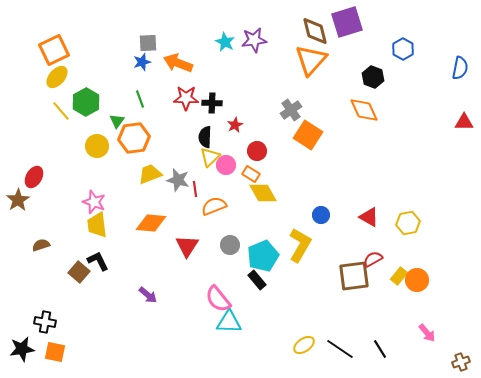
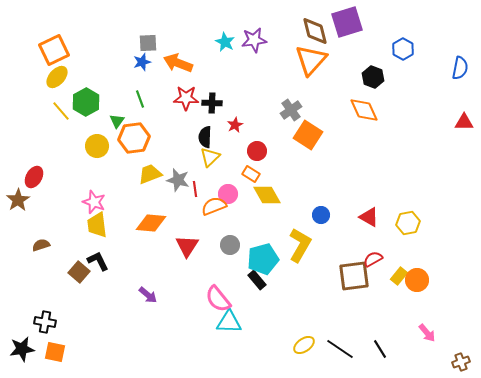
pink circle at (226, 165): moved 2 px right, 29 px down
yellow diamond at (263, 193): moved 4 px right, 2 px down
cyan pentagon at (263, 256): moved 3 px down; rotated 8 degrees clockwise
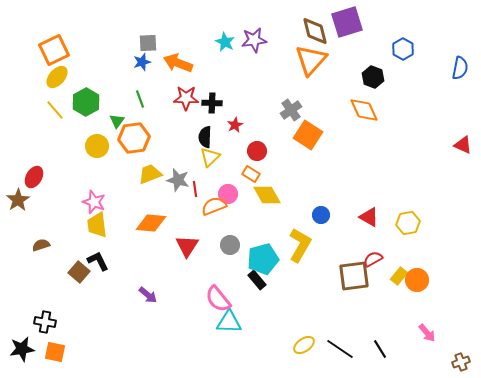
yellow line at (61, 111): moved 6 px left, 1 px up
red triangle at (464, 122): moved 1 px left, 23 px down; rotated 24 degrees clockwise
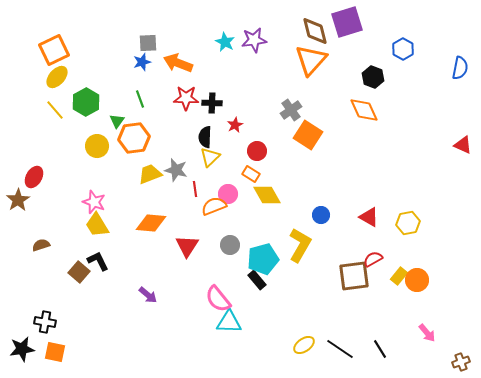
gray star at (178, 180): moved 2 px left, 10 px up
yellow trapezoid at (97, 225): rotated 24 degrees counterclockwise
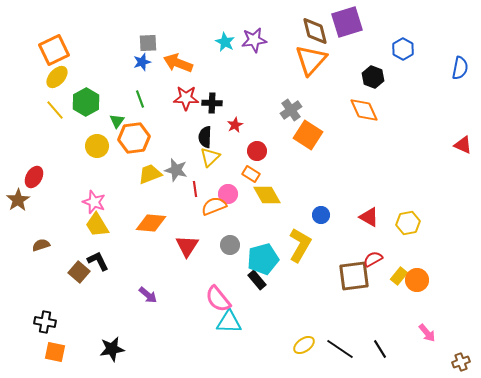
black star at (22, 349): moved 90 px right
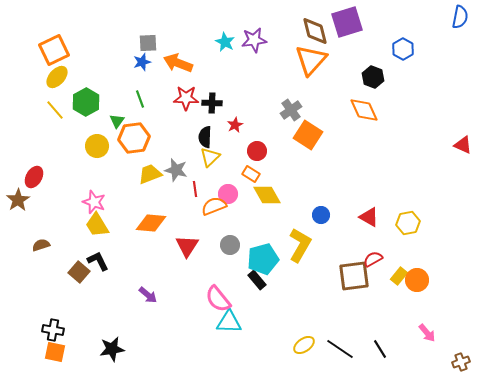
blue semicircle at (460, 68): moved 51 px up
black cross at (45, 322): moved 8 px right, 8 px down
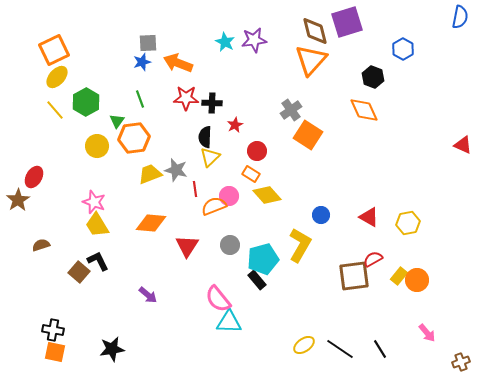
pink circle at (228, 194): moved 1 px right, 2 px down
yellow diamond at (267, 195): rotated 12 degrees counterclockwise
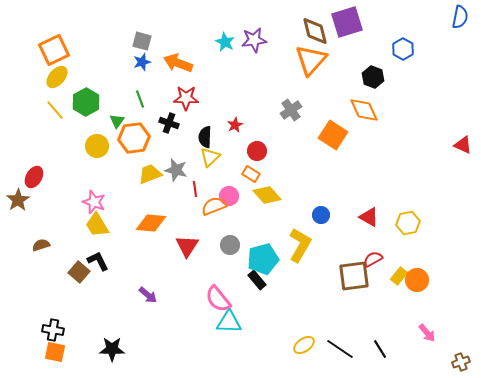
gray square at (148, 43): moved 6 px left, 2 px up; rotated 18 degrees clockwise
black cross at (212, 103): moved 43 px left, 20 px down; rotated 18 degrees clockwise
orange square at (308, 135): moved 25 px right
black star at (112, 349): rotated 10 degrees clockwise
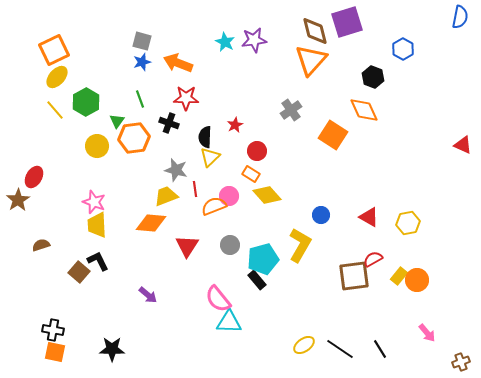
yellow trapezoid at (150, 174): moved 16 px right, 22 px down
yellow trapezoid at (97, 225): rotated 28 degrees clockwise
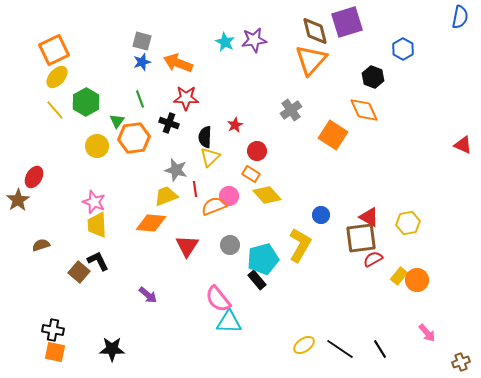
brown square at (354, 276): moved 7 px right, 38 px up
